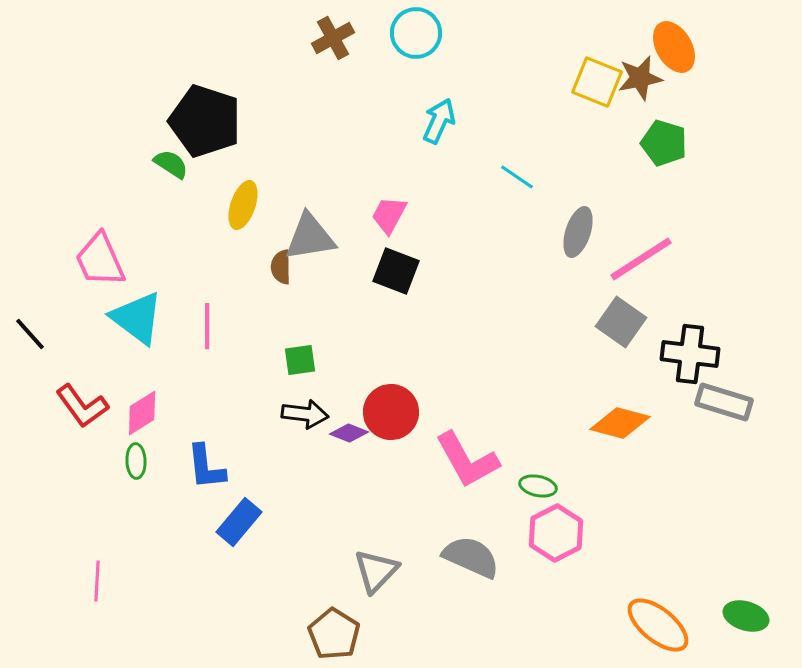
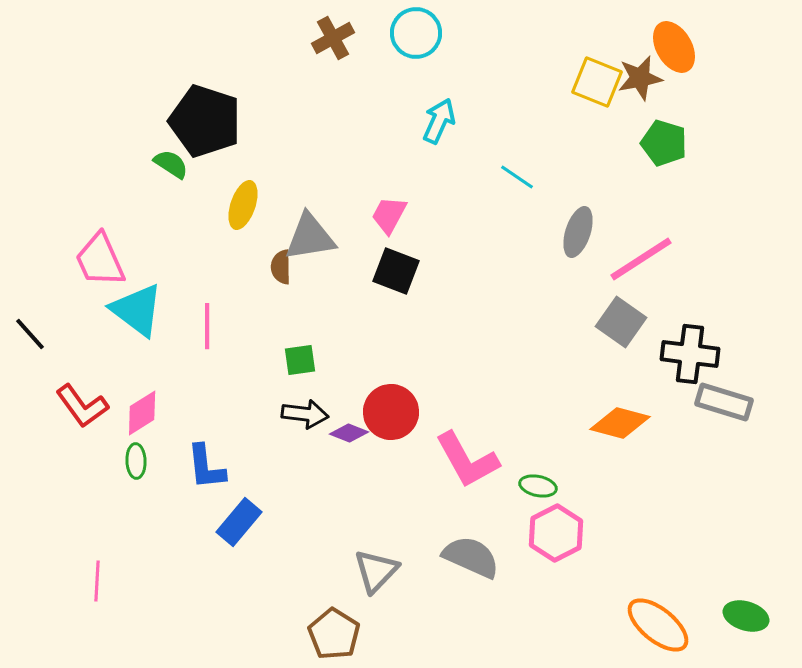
cyan triangle at (137, 318): moved 8 px up
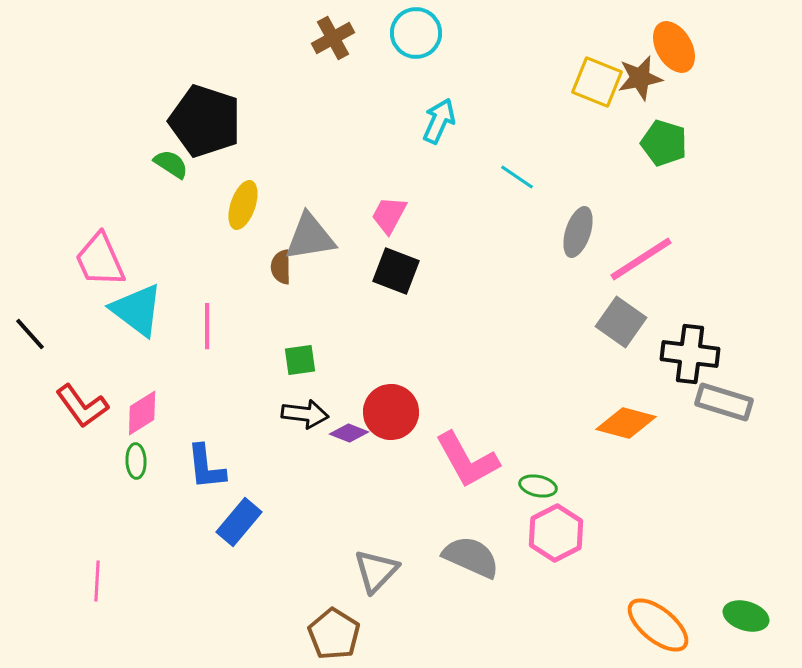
orange diamond at (620, 423): moved 6 px right
